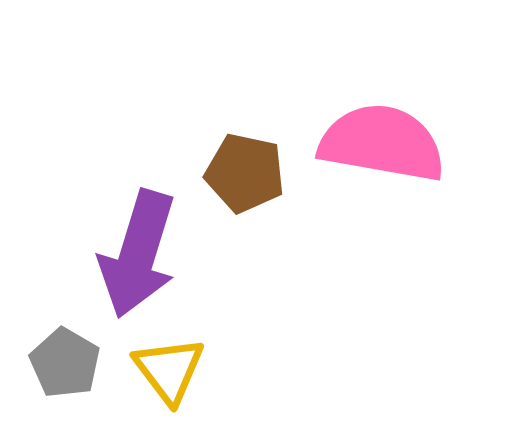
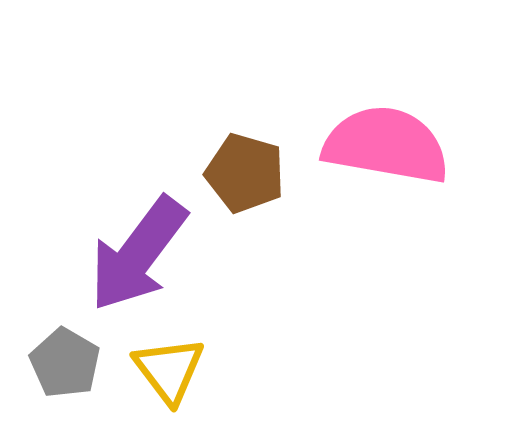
pink semicircle: moved 4 px right, 2 px down
brown pentagon: rotated 4 degrees clockwise
purple arrow: rotated 20 degrees clockwise
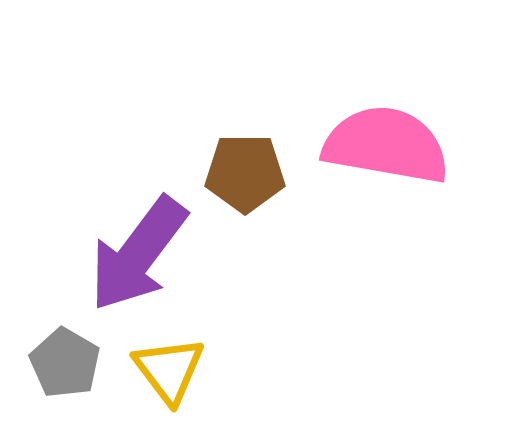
brown pentagon: rotated 16 degrees counterclockwise
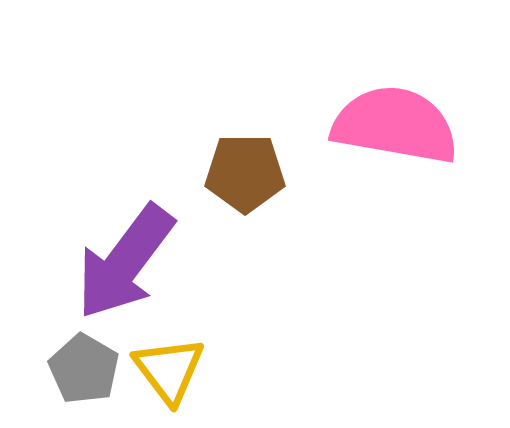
pink semicircle: moved 9 px right, 20 px up
purple arrow: moved 13 px left, 8 px down
gray pentagon: moved 19 px right, 6 px down
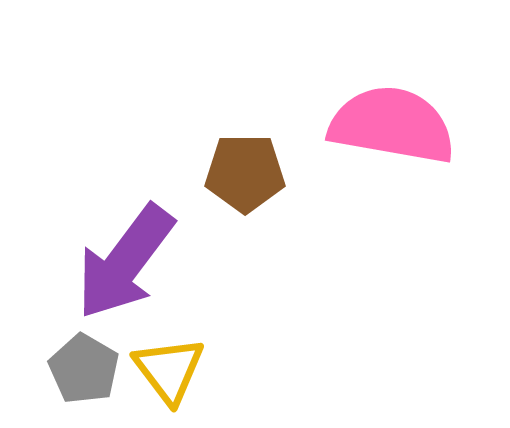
pink semicircle: moved 3 px left
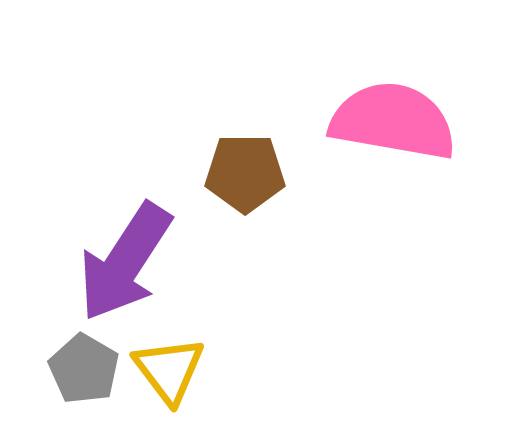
pink semicircle: moved 1 px right, 4 px up
purple arrow: rotated 4 degrees counterclockwise
